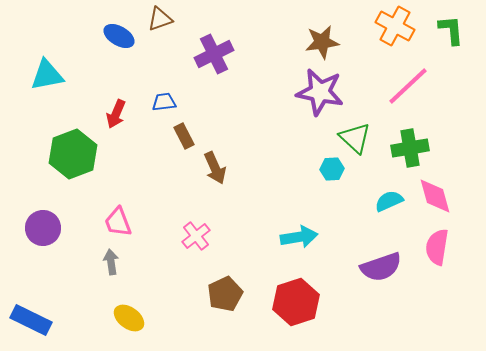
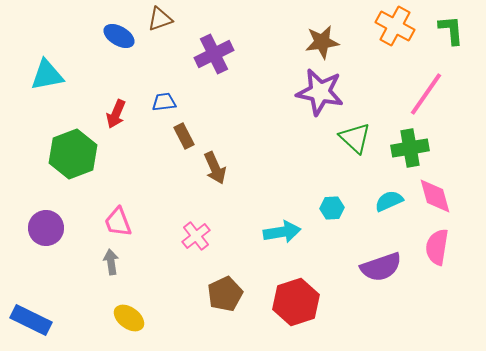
pink line: moved 18 px right, 8 px down; rotated 12 degrees counterclockwise
cyan hexagon: moved 39 px down
purple circle: moved 3 px right
cyan arrow: moved 17 px left, 5 px up
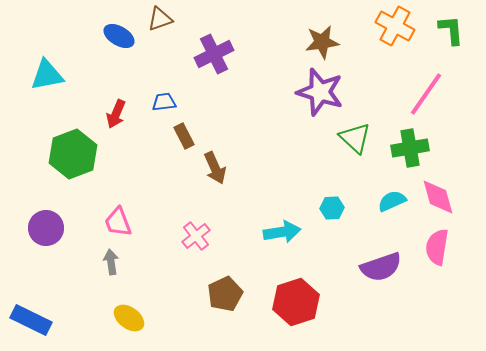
purple star: rotated 6 degrees clockwise
pink diamond: moved 3 px right, 1 px down
cyan semicircle: moved 3 px right
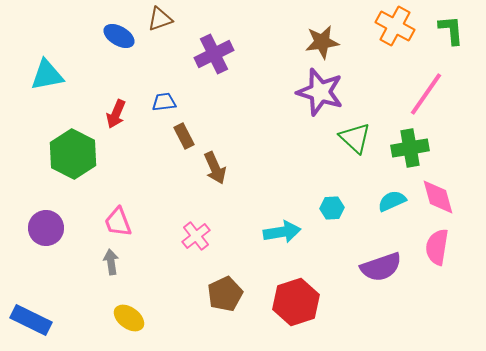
green hexagon: rotated 12 degrees counterclockwise
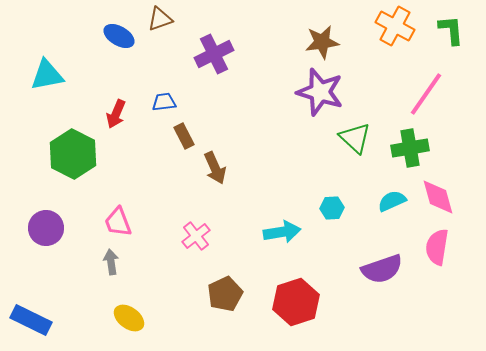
purple semicircle: moved 1 px right, 2 px down
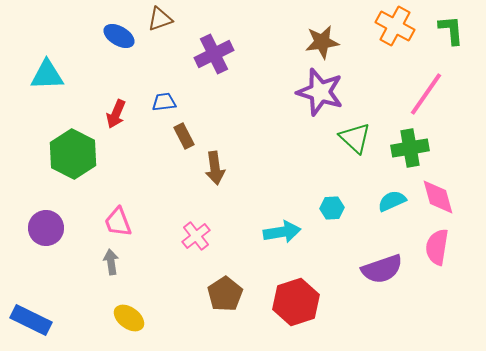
cyan triangle: rotated 9 degrees clockwise
brown arrow: rotated 16 degrees clockwise
brown pentagon: rotated 8 degrees counterclockwise
